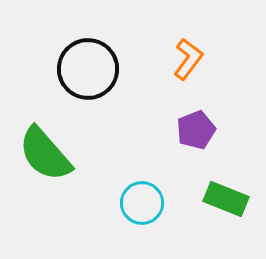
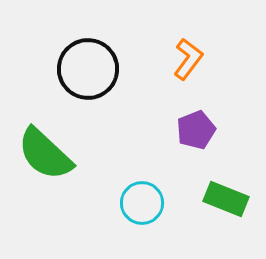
green semicircle: rotated 6 degrees counterclockwise
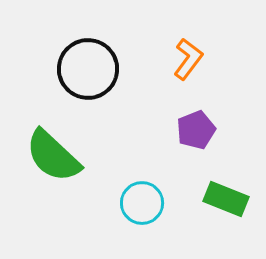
green semicircle: moved 8 px right, 2 px down
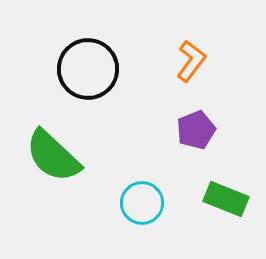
orange L-shape: moved 3 px right, 2 px down
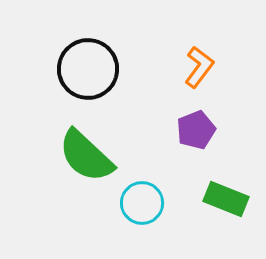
orange L-shape: moved 8 px right, 6 px down
green semicircle: moved 33 px right
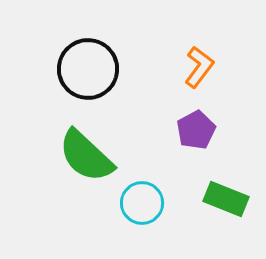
purple pentagon: rotated 6 degrees counterclockwise
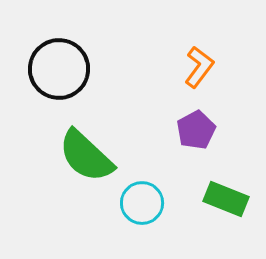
black circle: moved 29 px left
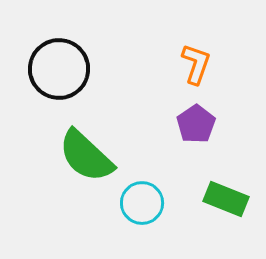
orange L-shape: moved 3 px left, 3 px up; rotated 18 degrees counterclockwise
purple pentagon: moved 6 px up; rotated 6 degrees counterclockwise
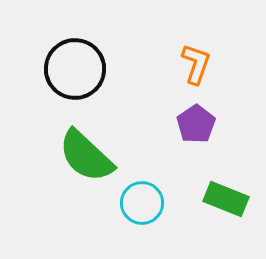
black circle: moved 16 px right
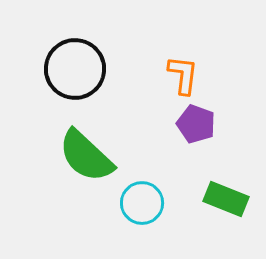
orange L-shape: moved 13 px left, 11 px down; rotated 12 degrees counterclockwise
purple pentagon: rotated 18 degrees counterclockwise
